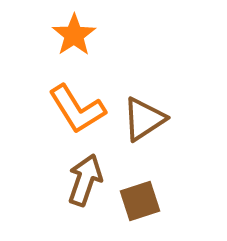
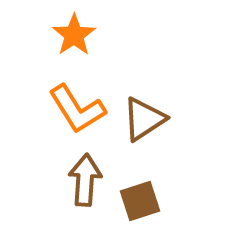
brown arrow: rotated 15 degrees counterclockwise
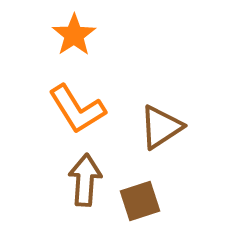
brown triangle: moved 17 px right, 8 px down
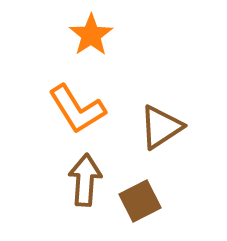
orange star: moved 17 px right
brown square: rotated 9 degrees counterclockwise
